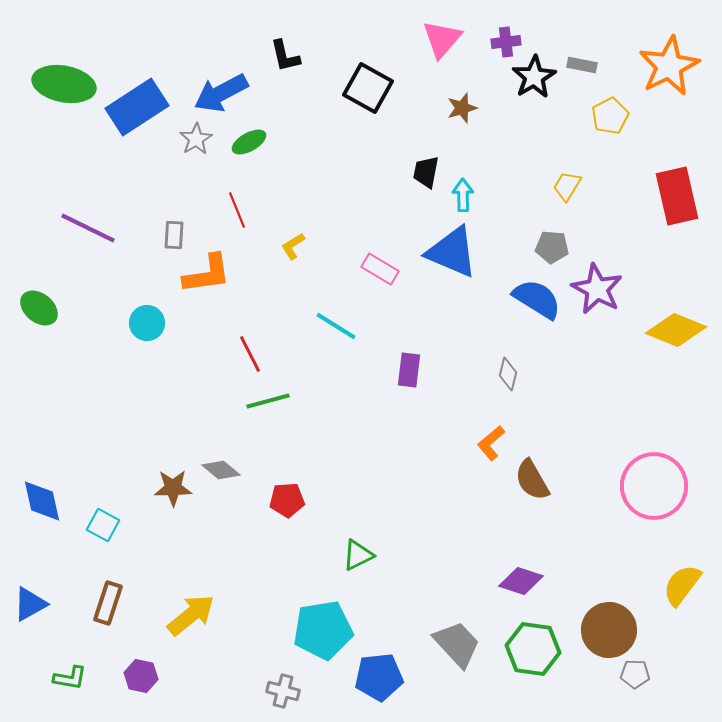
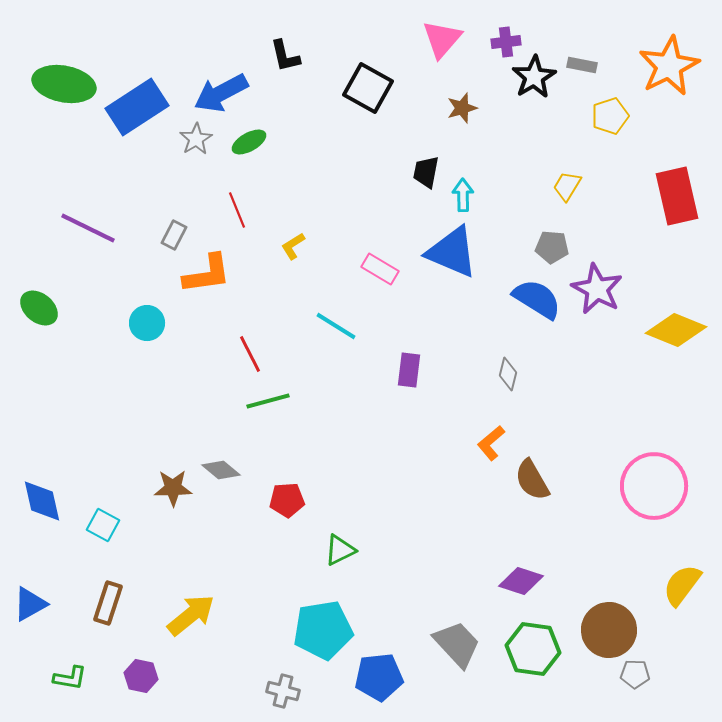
yellow pentagon at (610, 116): rotated 9 degrees clockwise
gray rectangle at (174, 235): rotated 24 degrees clockwise
green triangle at (358, 555): moved 18 px left, 5 px up
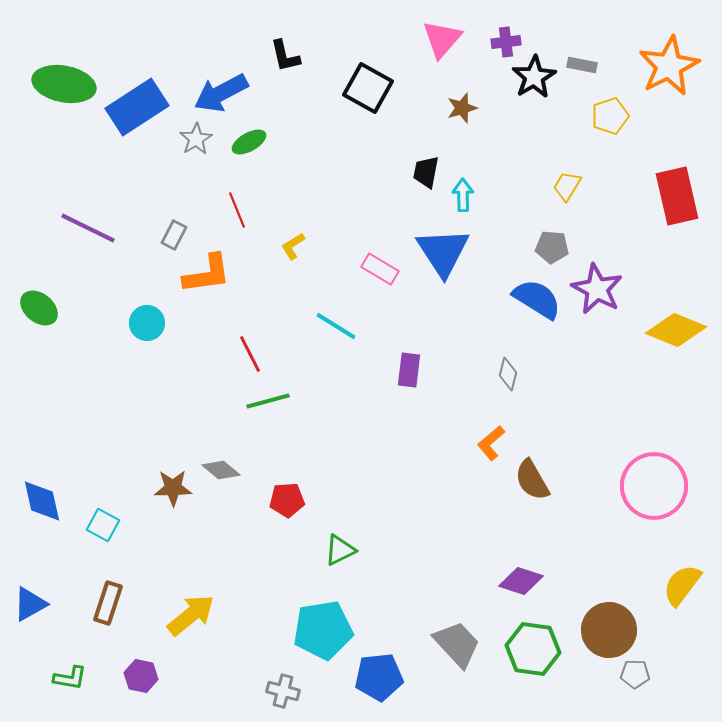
blue triangle at (452, 252): moved 9 px left; rotated 34 degrees clockwise
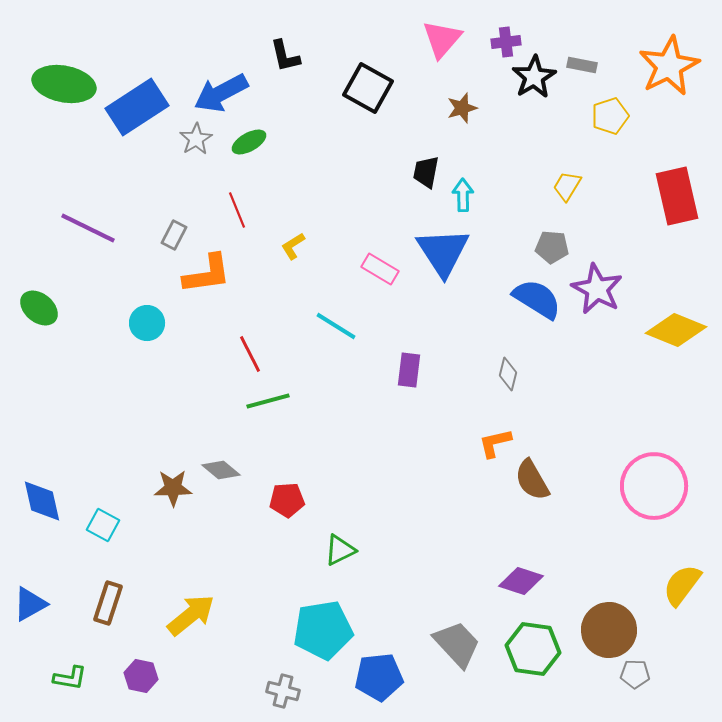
orange L-shape at (491, 443): moved 4 px right; rotated 27 degrees clockwise
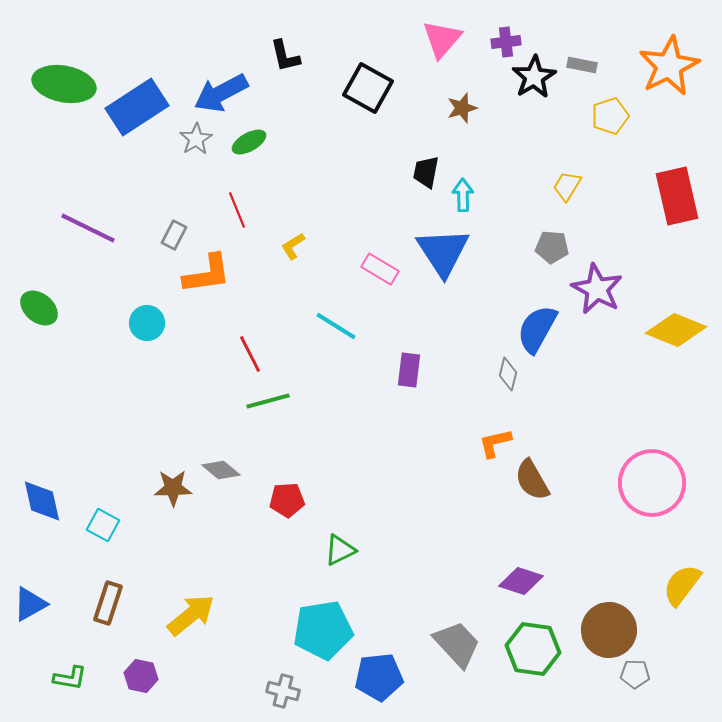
blue semicircle at (537, 299): moved 30 px down; rotated 93 degrees counterclockwise
pink circle at (654, 486): moved 2 px left, 3 px up
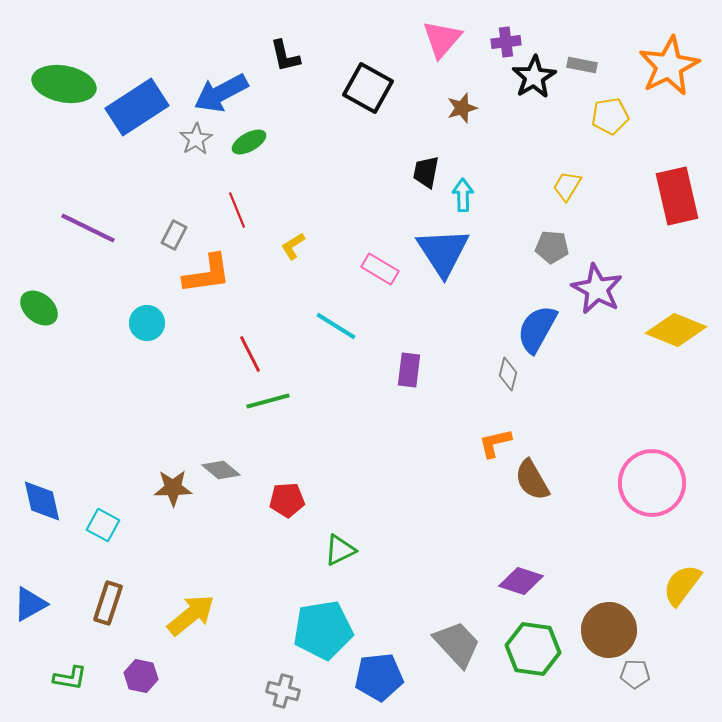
yellow pentagon at (610, 116): rotated 9 degrees clockwise
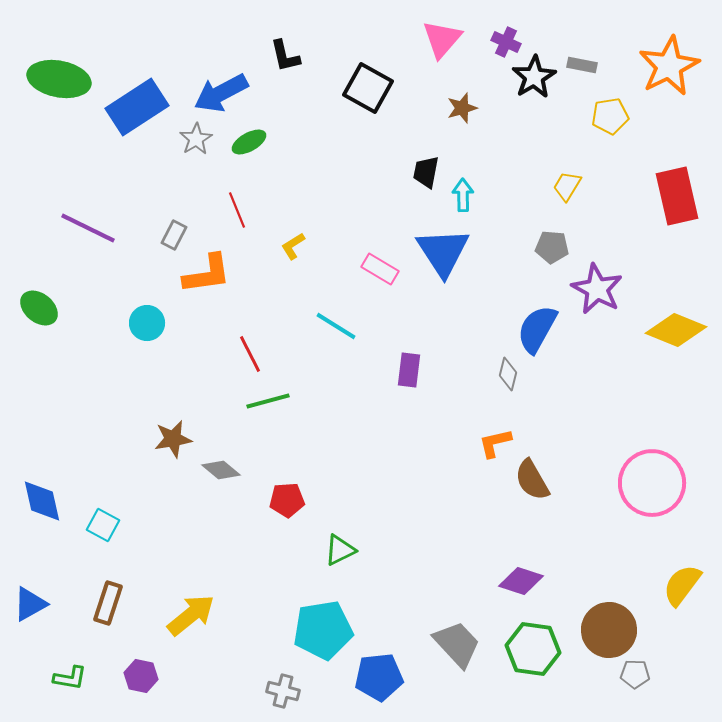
purple cross at (506, 42): rotated 32 degrees clockwise
green ellipse at (64, 84): moved 5 px left, 5 px up
brown star at (173, 488): moved 49 px up; rotated 9 degrees counterclockwise
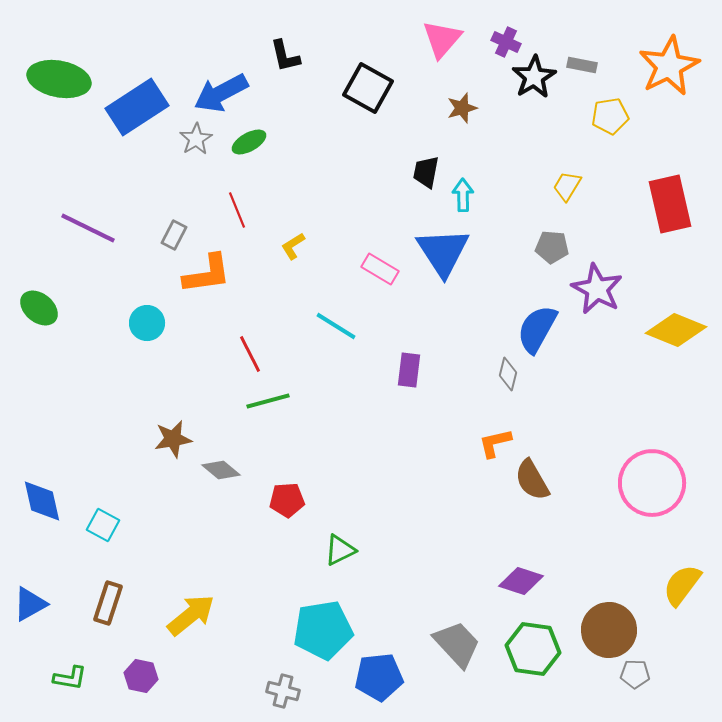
red rectangle at (677, 196): moved 7 px left, 8 px down
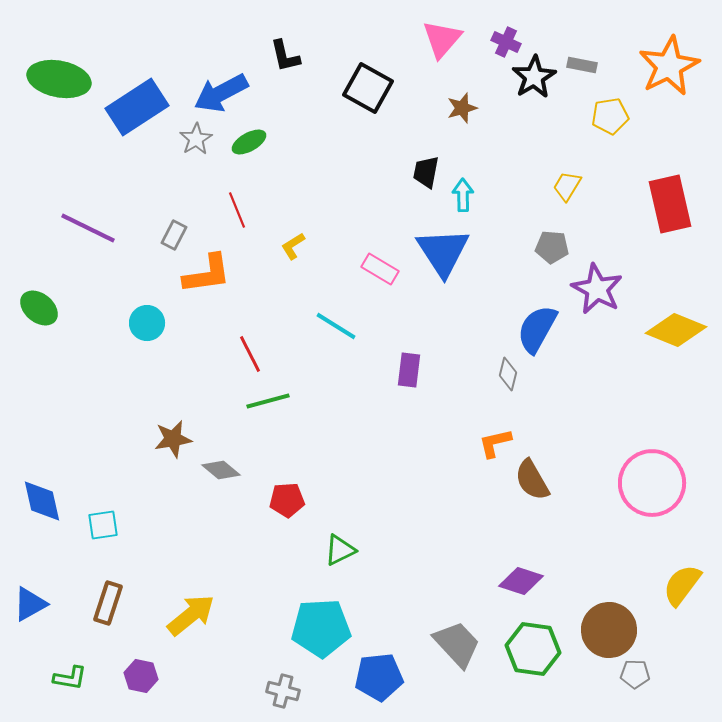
cyan square at (103, 525): rotated 36 degrees counterclockwise
cyan pentagon at (323, 630): moved 2 px left, 2 px up; rotated 6 degrees clockwise
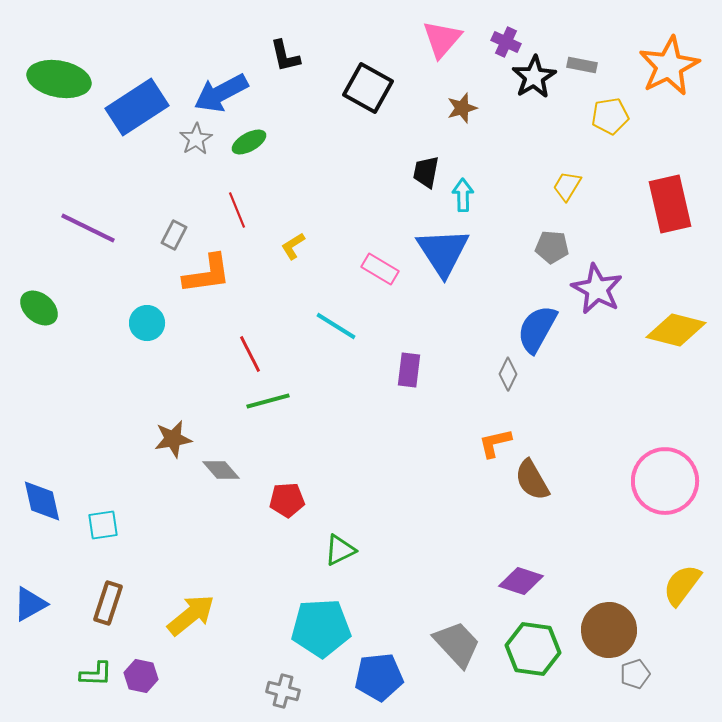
yellow diamond at (676, 330): rotated 8 degrees counterclockwise
gray diamond at (508, 374): rotated 12 degrees clockwise
gray diamond at (221, 470): rotated 9 degrees clockwise
pink circle at (652, 483): moved 13 px right, 2 px up
gray pentagon at (635, 674): rotated 20 degrees counterclockwise
green L-shape at (70, 678): moved 26 px right, 4 px up; rotated 8 degrees counterclockwise
